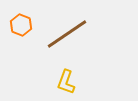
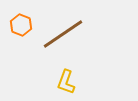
brown line: moved 4 px left
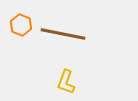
brown line: rotated 45 degrees clockwise
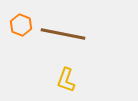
yellow L-shape: moved 2 px up
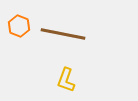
orange hexagon: moved 2 px left, 1 px down
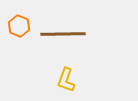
brown line: rotated 12 degrees counterclockwise
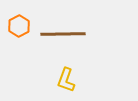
orange hexagon: rotated 10 degrees clockwise
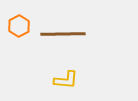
yellow L-shape: rotated 105 degrees counterclockwise
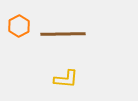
yellow L-shape: moved 1 px up
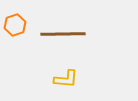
orange hexagon: moved 4 px left, 1 px up; rotated 10 degrees clockwise
